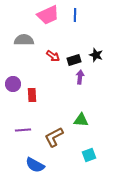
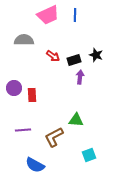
purple circle: moved 1 px right, 4 px down
green triangle: moved 5 px left
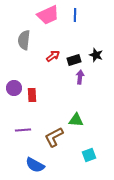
gray semicircle: rotated 84 degrees counterclockwise
red arrow: rotated 72 degrees counterclockwise
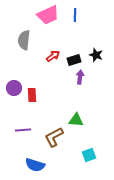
blue semicircle: rotated 12 degrees counterclockwise
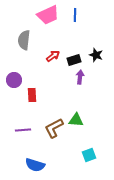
purple circle: moved 8 px up
brown L-shape: moved 9 px up
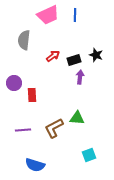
purple circle: moved 3 px down
green triangle: moved 1 px right, 2 px up
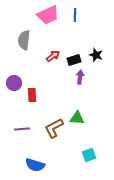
purple line: moved 1 px left, 1 px up
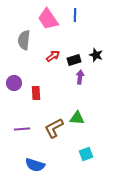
pink trapezoid: moved 4 px down; rotated 80 degrees clockwise
red rectangle: moved 4 px right, 2 px up
cyan square: moved 3 px left, 1 px up
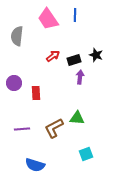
gray semicircle: moved 7 px left, 4 px up
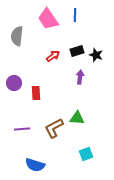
black rectangle: moved 3 px right, 9 px up
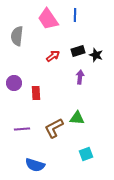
black rectangle: moved 1 px right
